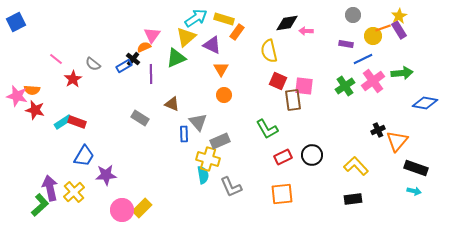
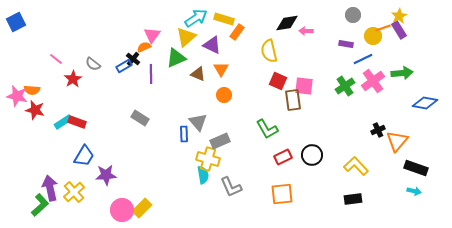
brown triangle at (172, 104): moved 26 px right, 30 px up
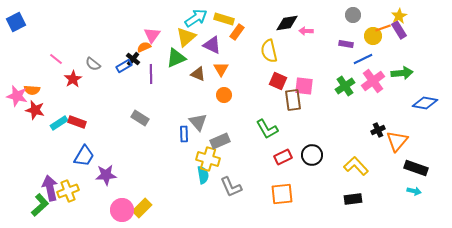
cyan rectangle at (63, 122): moved 4 px left, 1 px down
yellow cross at (74, 192): moved 6 px left, 1 px up; rotated 20 degrees clockwise
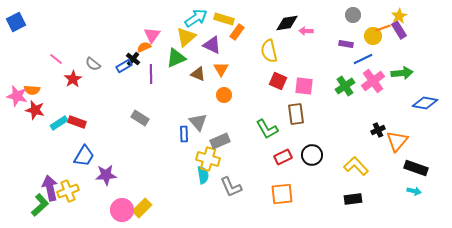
brown rectangle at (293, 100): moved 3 px right, 14 px down
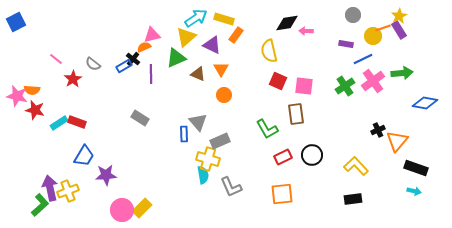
orange rectangle at (237, 32): moved 1 px left, 3 px down
pink triangle at (152, 35): rotated 42 degrees clockwise
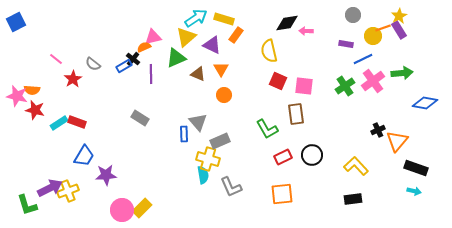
pink triangle at (152, 35): moved 1 px right, 2 px down
purple arrow at (50, 188): rotated 75 degrees clockwise
green L-shape at (40, 205): moved 13 px left; rotated 115 degrees clockwise
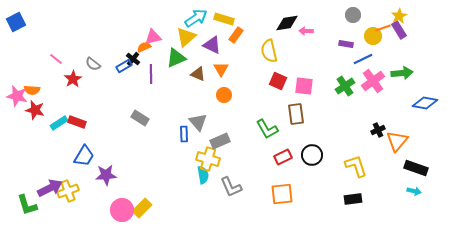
yellow L-shape at (356, 166): rotated 25 degrees clockwise
